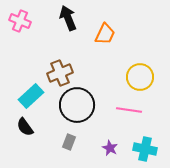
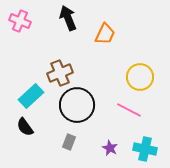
pink line: rotated 20 degrees clockwise
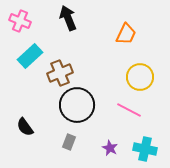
orange trapezoid: moved 21 px right
cyan rectangle: moved 1 px left, 40 px up
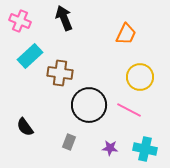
black arrow: moved 4 px left
brown cross: rotated 30 degrees clockwise
black circle: moved 12 px right
purple star: rotated 21 degrees counterclockwise
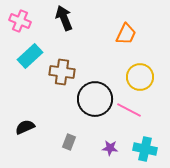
brown cross: moved 2 px right, 1 px up
black circle: moved 6 px right, 6 px up
black semicircle: rotated 102 degrees clockwise
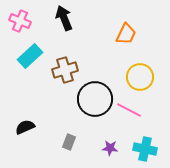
brown cross: moved 3 px right, 2 px up; rotated 25 degrees counterclockwise
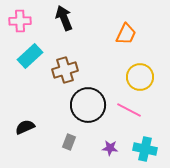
pink cross: rotated 25 degrees counterclockwise
black circle: moved 7 px left, 6 px down
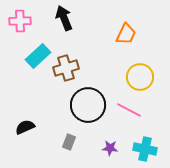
cyan rectangle: moved 8 px right
brown cross: moved 1 px right, 2 px up
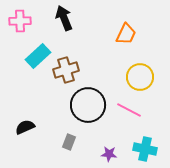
brown cross: moved 2 px down
purple star: moved 1 px left, 6 px down
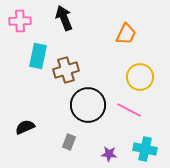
cyan rectangle: rotated 35 degrees counterclockwise
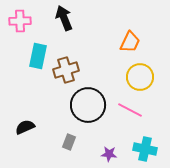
orange trapezoid: moved 4 px right, 8 px down
pink line: moved 1 px right
